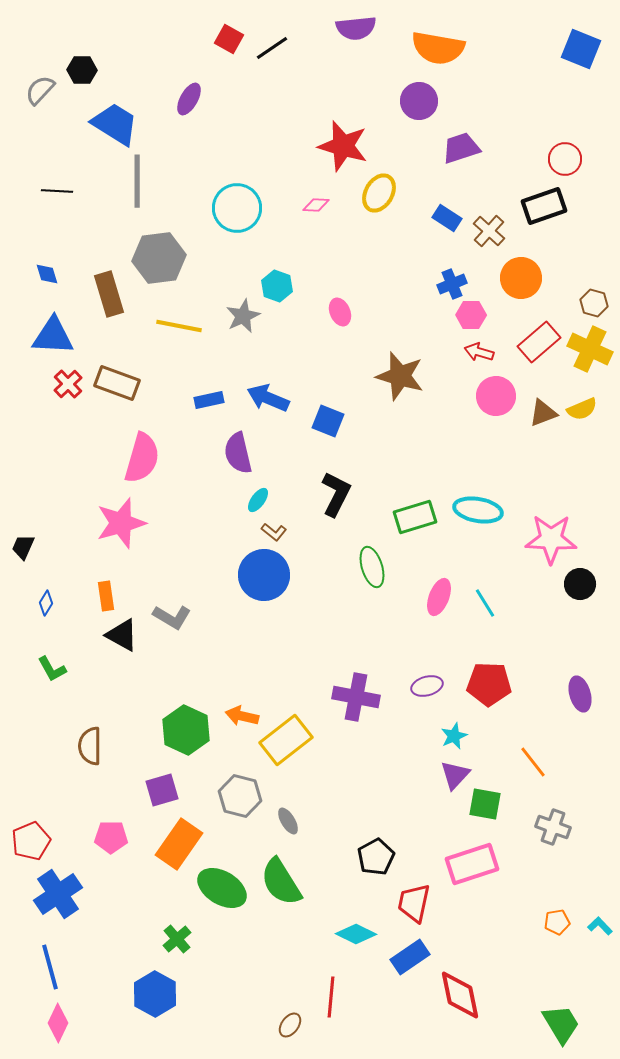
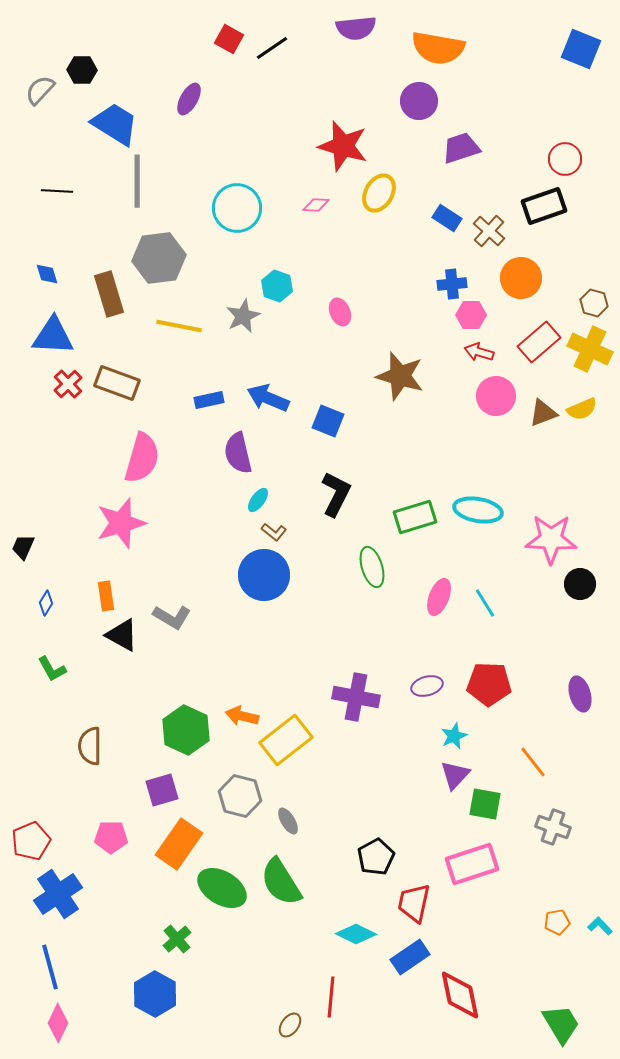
blue cross at (452, 284): rotated 16 degrees clockwise
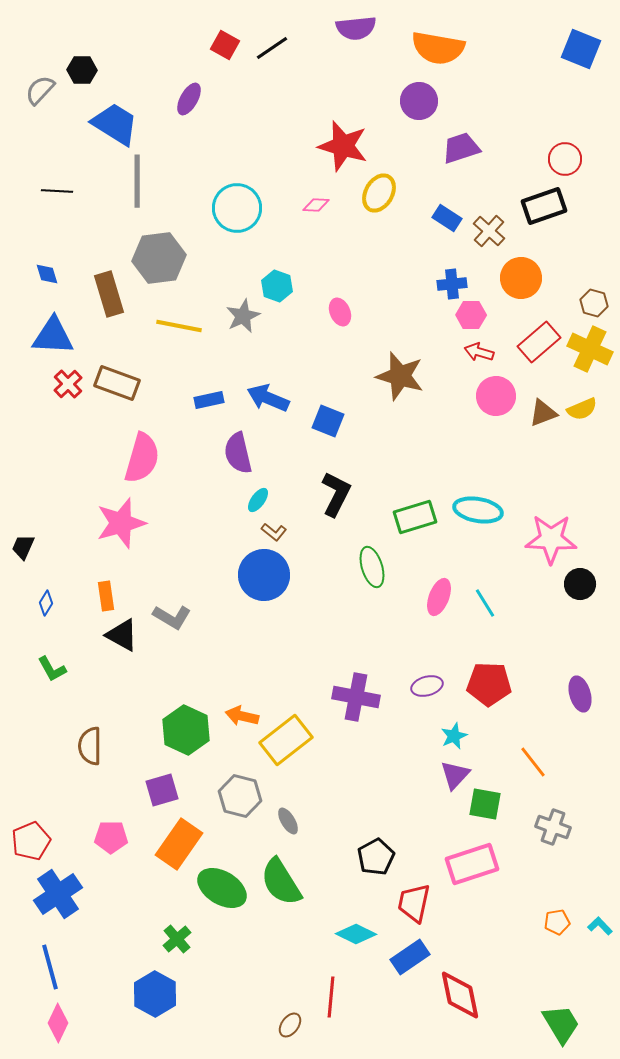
red square at (229, 39): moved 4 px left, 6 px down
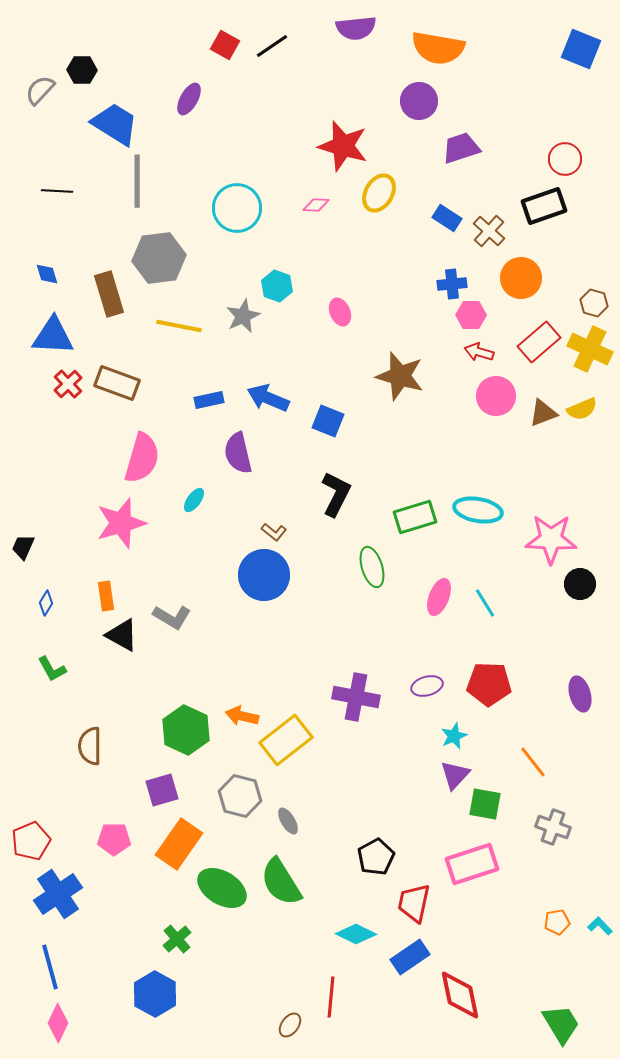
black line at (272, 48): moved 2 px up
cyan ellipse at (258, 500): moved 64 px left
pink pentagon at (111, 837): moved 3 px right, 2 px down
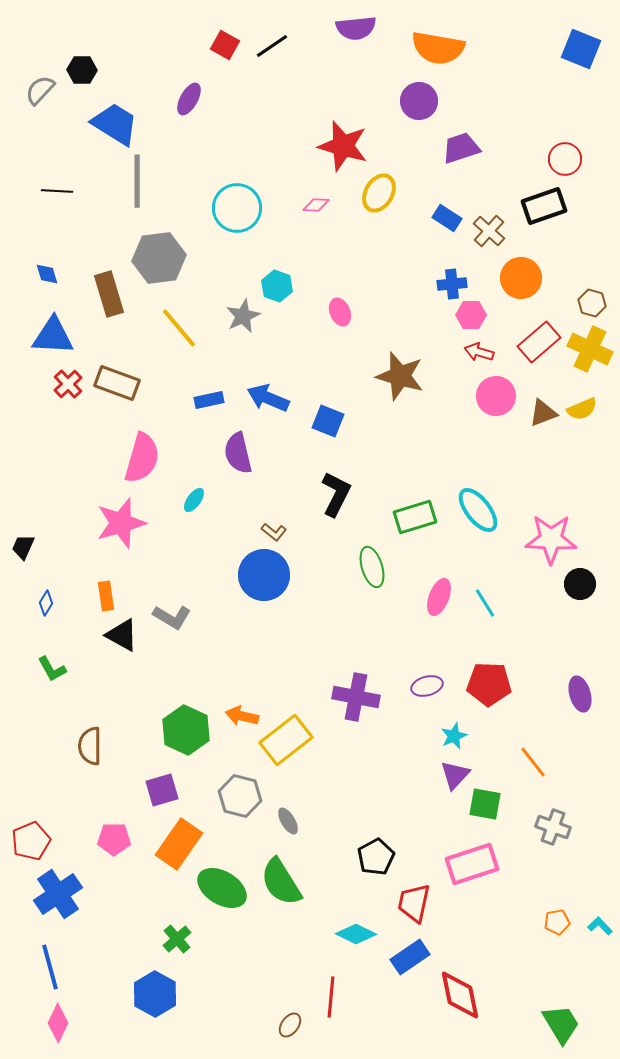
brown hexagon at (594, 303): moved 2 px left
yellow line at (179, 326): moved 2 px down; rotated 39 degrees clockwise
cyan ellipse at (478, 510): rotated 42 degrees clockwise
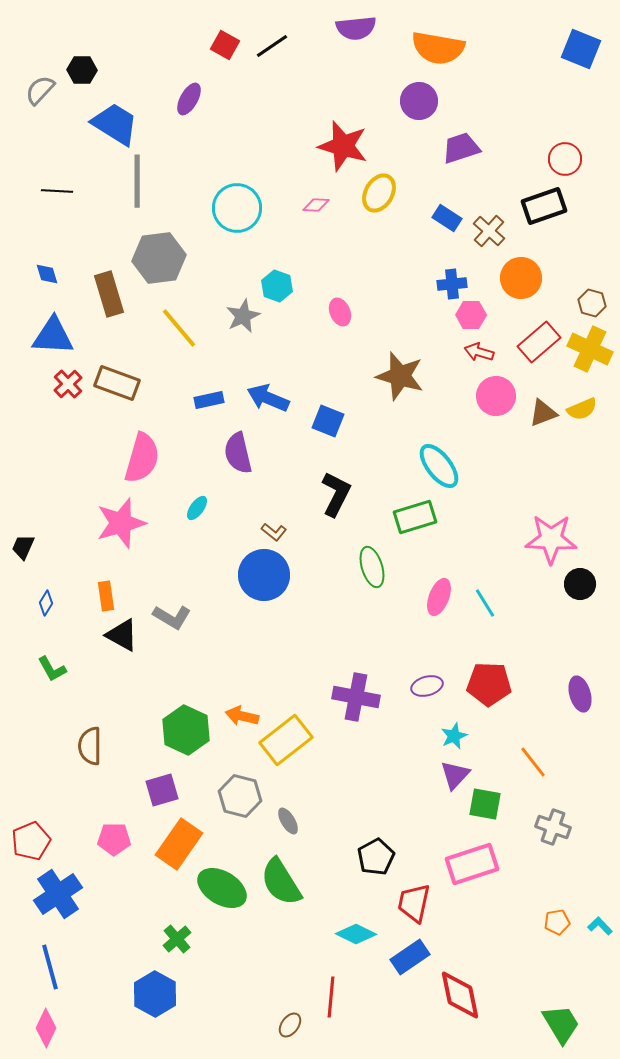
cyan ellipse at (194, 500): moved 3 px right, 8 px down
cyan ellipse at (478, 510): moved 39 px left, 44 px up
pink diamond at (58, 1023): moved 12 px left, 5 px down
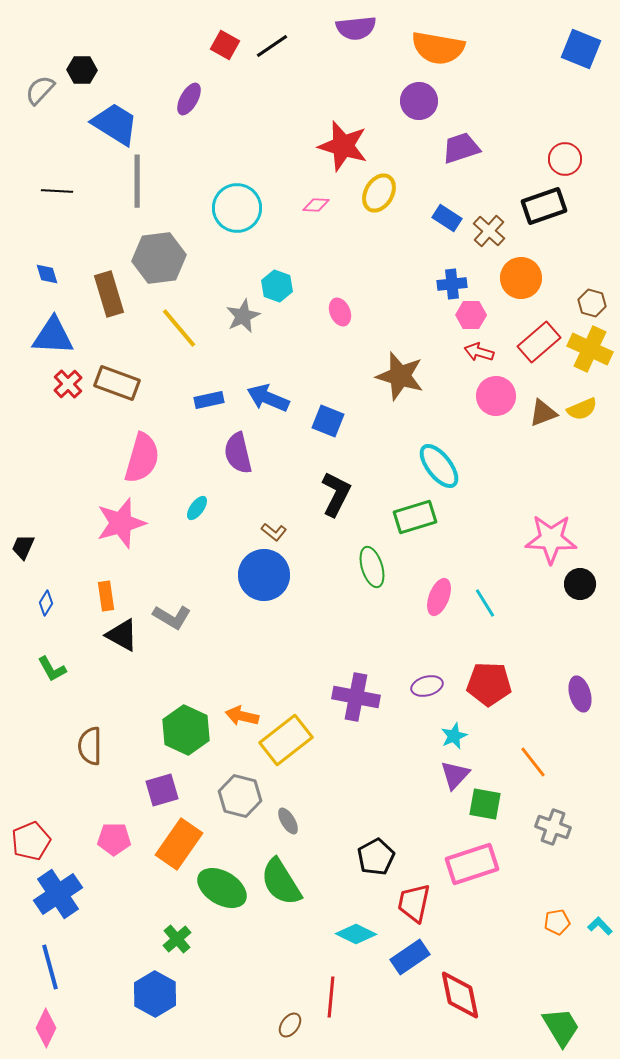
green trapezoid at (561, 1024): moved 3 px down
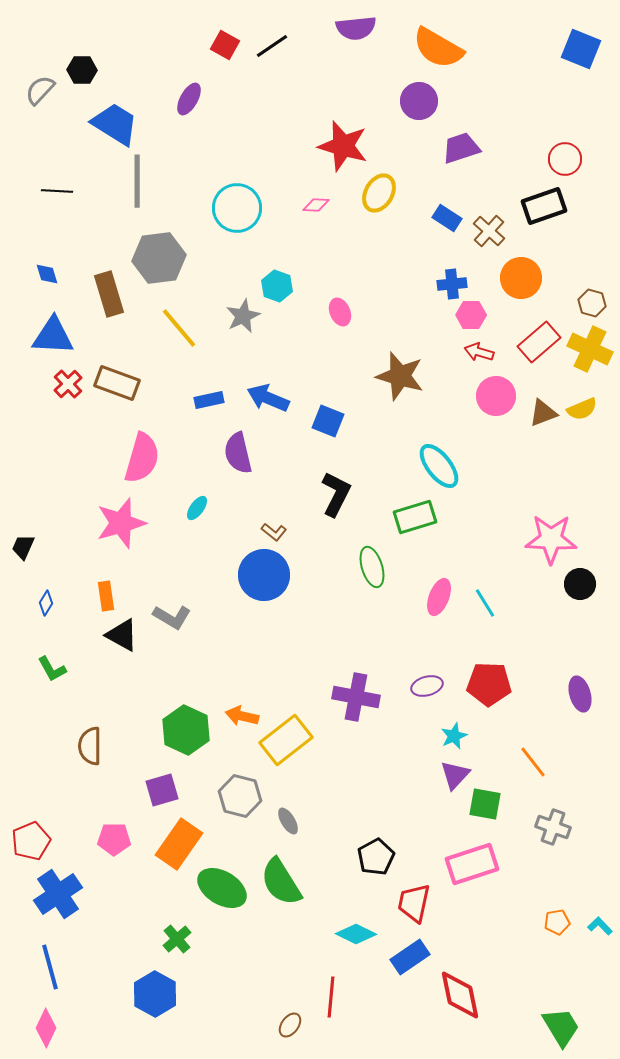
orange semicircle at (438, 48): rotated 20 degrees clockwise
